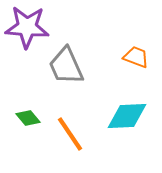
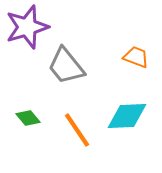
purple star: rotated 21 degrees counterclockwise
gray trapezoid: rotated 15 degrees counterclockwise
orange line: moved 7 px right, 4 px up
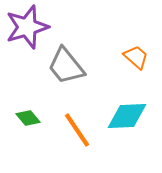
orange trapezoid: rotated 20 degrees clockwise
